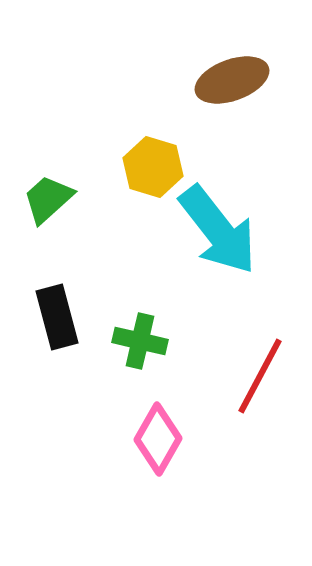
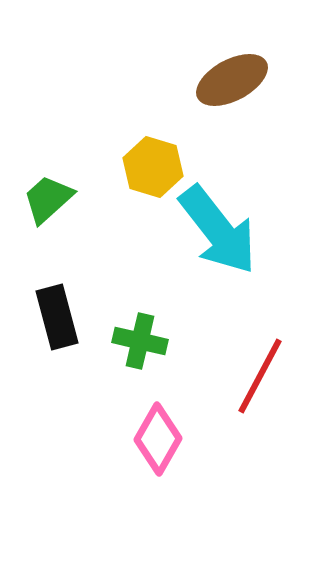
brown ellipse: rotated 8 degrees counterclockwise
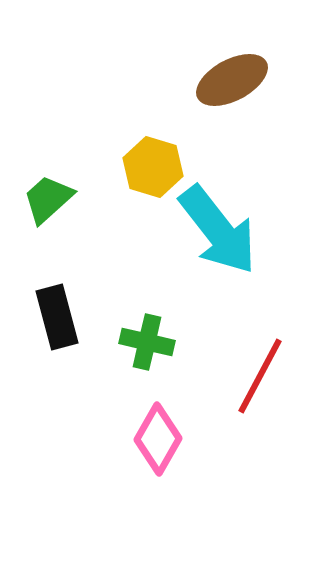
green cross: moved 7 px right, 1 px down
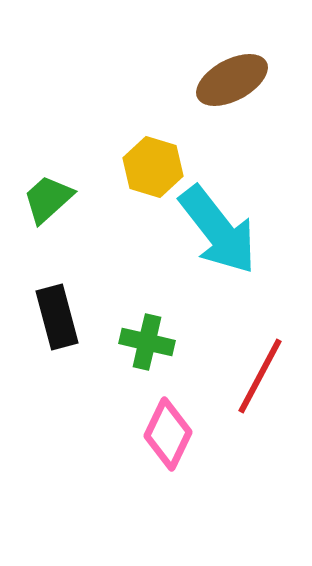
pink diamond: moved 10 px right, 5 px up; rotated 4 degrees counterclockwise
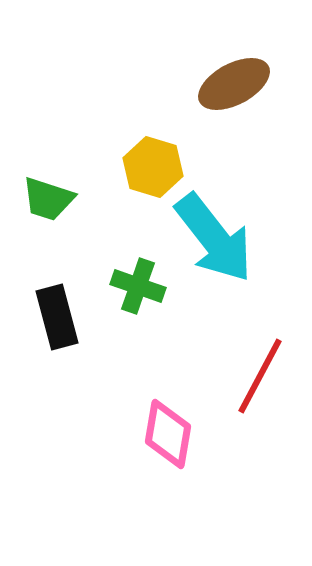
brown ellipse: moved 2 px right, 4 px down
green trapezoid: rotated 120 degrees counterclockwise
cyan arrow: moved 4 px left, 8 px down
green cross: moved 9 px left, 56 px up; rotated 6 degrees clockwise
pink diamond: rotated 16 degrees counterclockwise
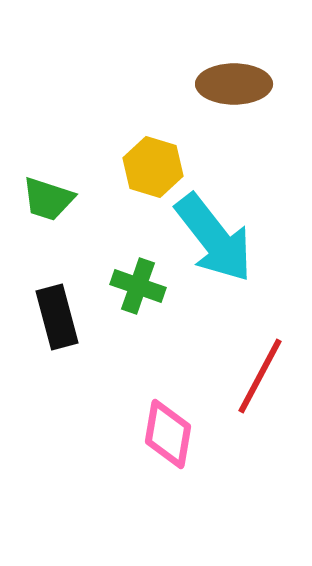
brown ellipse: rotated 28 degrees clockwise
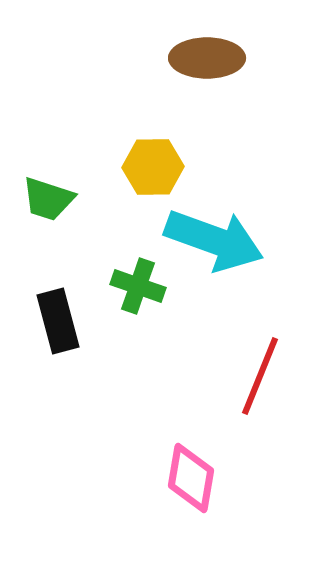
brown ellipse: moved 27 px left, 26 px up
yellow hexagon: rotated 18 degrees counterclockwise
cyan arrow: moved 2 px down; rotated 32 degrees counterclockwise
black rectangle: moved 1 px right, 4 px down
red line: rotated 6 degrees counterclockwise
pink diamond: moved 23 px right, 44 px down
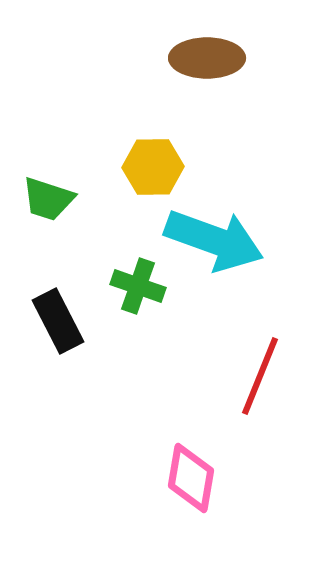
black rectangle: rotated 12 degrees counterclockwise
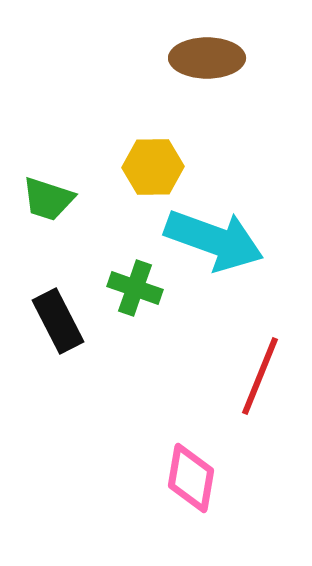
green cross: moved 3 px left, 2 px down
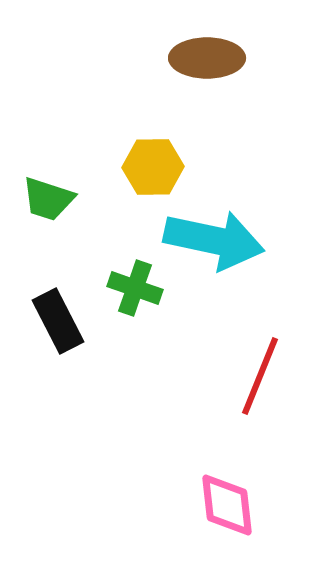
cyan arrow: rotated 8 degrees counterclockwise
pink diamond: moved 36 px right, 27 px down; rotated 16 degrees counterclockwise
